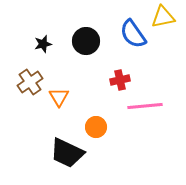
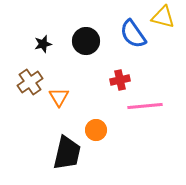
yellow triangle: rotated 25 degrees clockwise
orange circle: moved 3 px down
black trapezoid: rotated 102 degrees counterclockwise
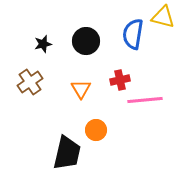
blue semicircle: rotated 44 degrees clockwise
orange triangle: moved 22 px right, 8 px up
pink line: moved 6 px up
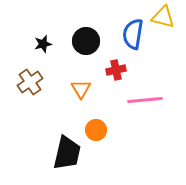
red cross: moved 4 px left, 10 px up
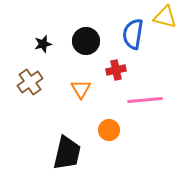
yellow triangle: moved 2 px right
orange circle: moved 13 px right
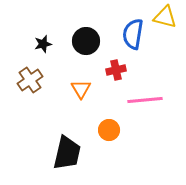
brown cross: moved 2 px up
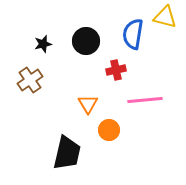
orange triangle: moved 7 px right, 15 px down
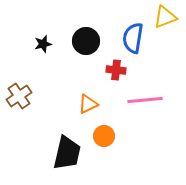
yellow triangle: rotated 35 degrees counterclockwise
blue semicircle: moved 4 px down
red cross: rotated 18 degrees clockwise
brown cross: moved 11 px left, 16 px down
orange triangle: rotated 35 degrees clockwise
orange circle: moved 5 px left, 6 px down
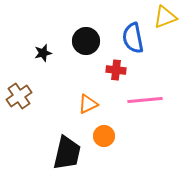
blue semicircle: rotated 20 degrees counterclockwise
black star: moved 9 px down
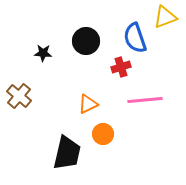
blue semicircle: moved 2 px right; rotated 8 degrees counterclockwise
black star: rotated 18 degrees clockwise
red cross: moved 5 px right, 3 px up; rotated 24 degrees counterclockwise
brown cross: rotated 15 degrees counterclockwise
orange circle: moved 1 px left, 2 px up
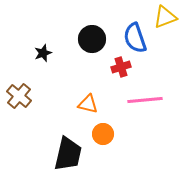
black circle: moved 6 px right, 2 px up
black star: rotated 24 degrees counterclockwise
orange triangle: rotated 40 degrees clockwise
black trapezoid: moved 1 px right, 1 px down
